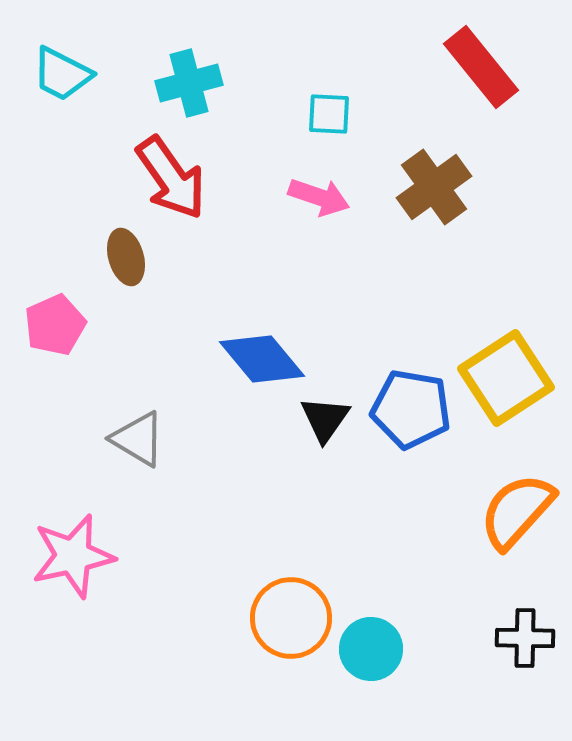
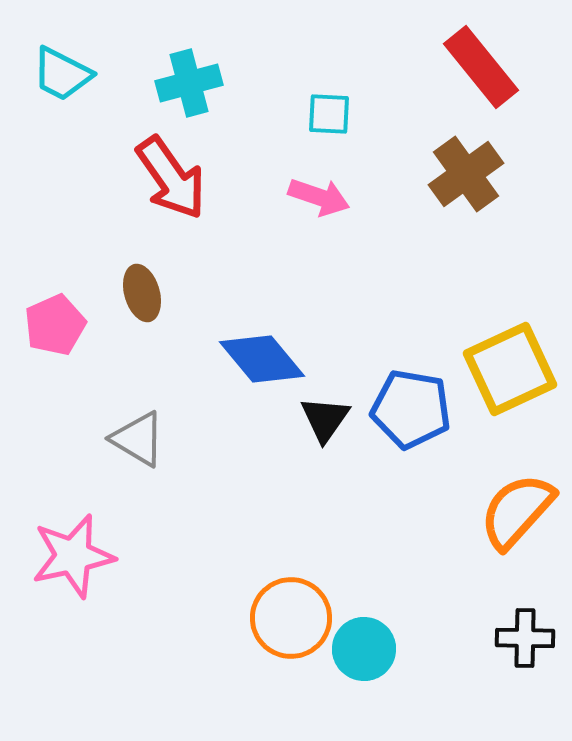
brown cross: moved 32 px right, 13 px up
brown ellipse: moved 16 px right, 36 px down
yellow square: moved 4 px right, 9 px up; rotated 8 degrees clockwise
cyan circle: moved 7 px left
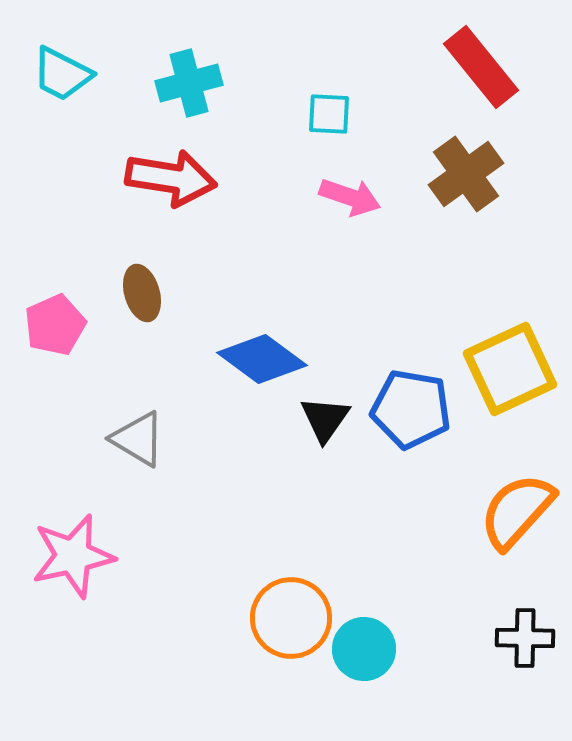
red arrow: rotated 46 degrees counterclockwise
pink arrow: moved 31 px right
blue diamond: rotated 14 degrees counterclockwise
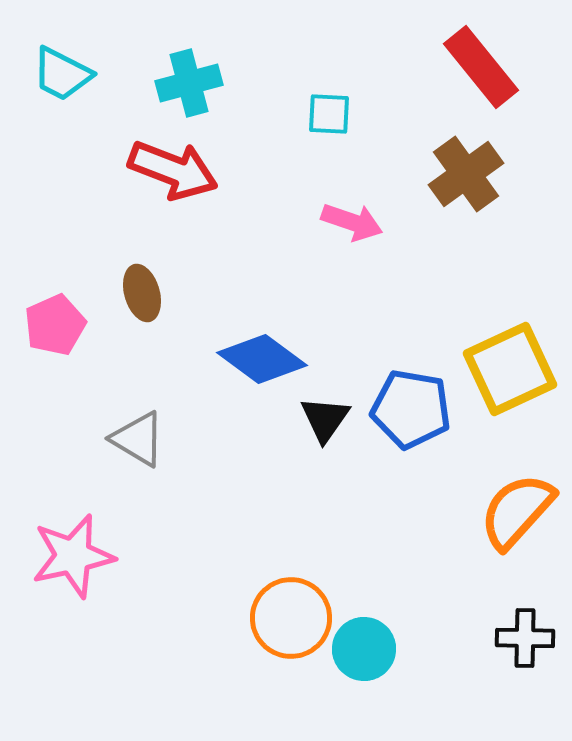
red arrow: moved 2 px right, 8 px up; rotated 12 degrees clockwise
pink arrow: moved 2 px right, 25 px down
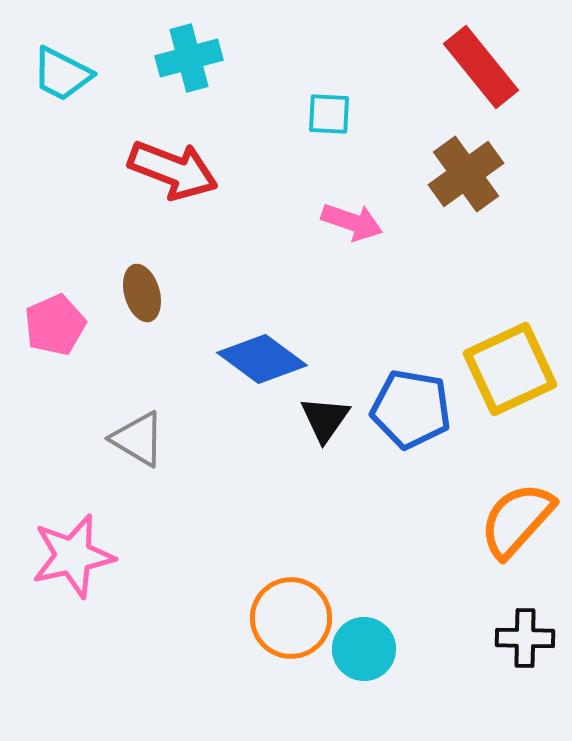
cyan cross: moved 25 px up
orange semicircle: moved 9 px down
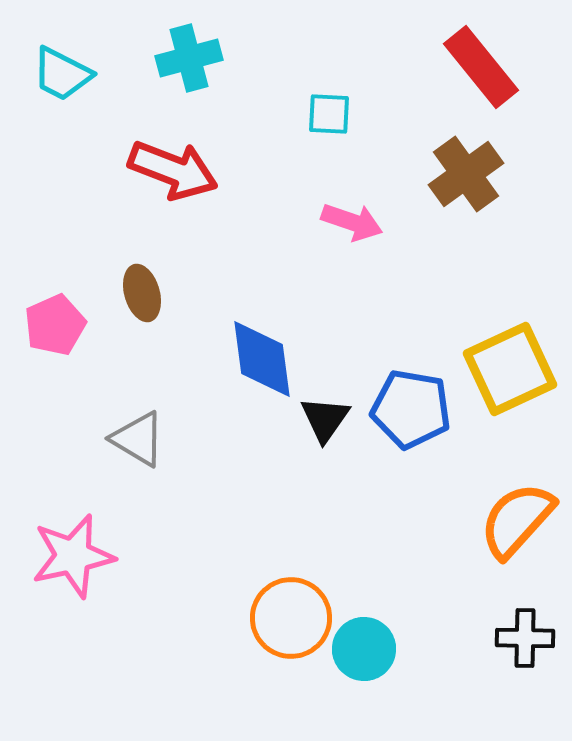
blue diamond: rotated 46 degrees clockwise
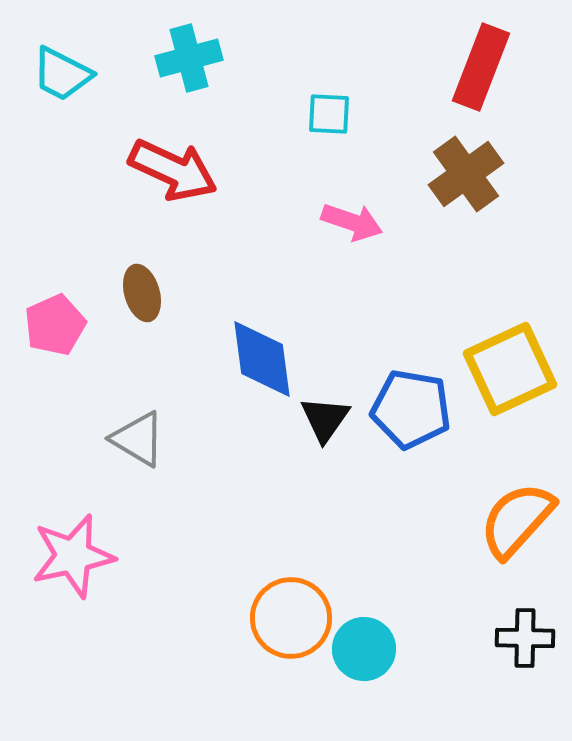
red rectangle: rotated 60 degrees clockwise
red arrow: rotated 4 degrees clockwise
